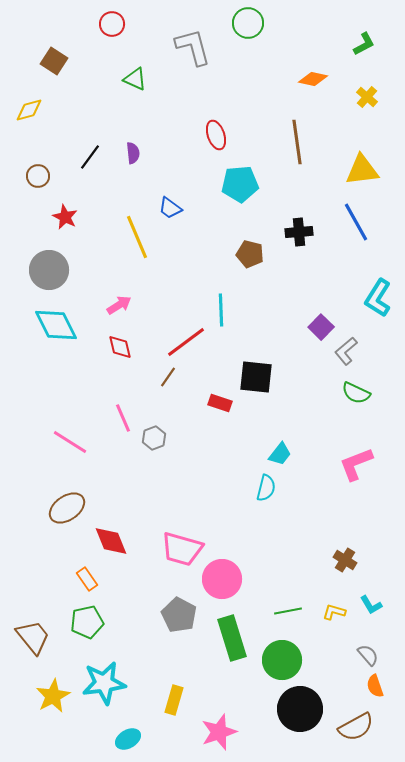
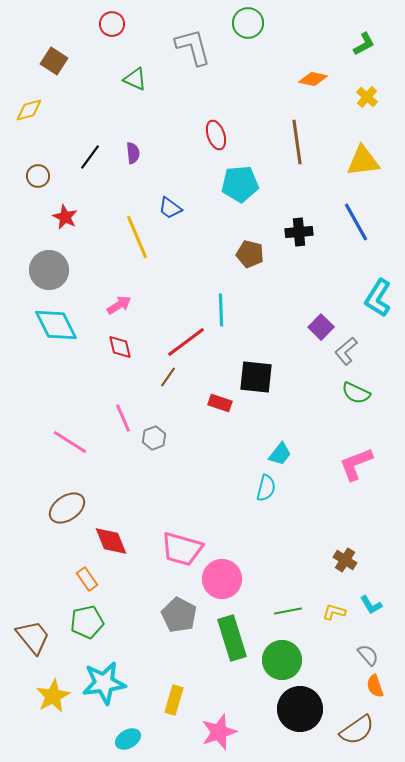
yellow triangle at (362, 170): moved 1 px right, 9 px up
brown semicircle at (356, 727): moved 1 px right, 3 px down; rotated 6 degrees counterclockwise
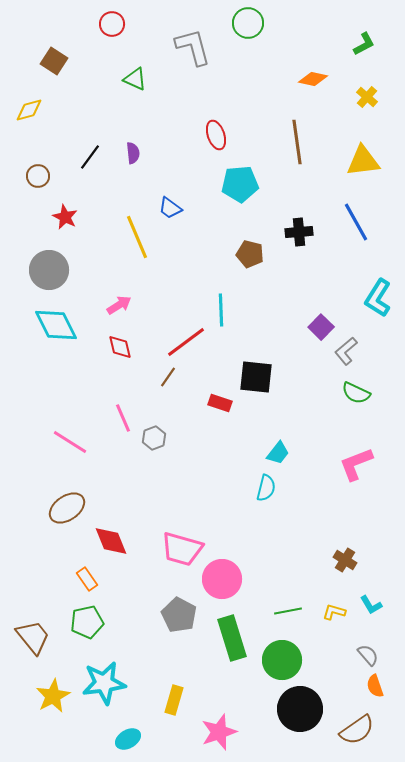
cyan trapezoid at (280, 454): moved 2 px left, 1 px up
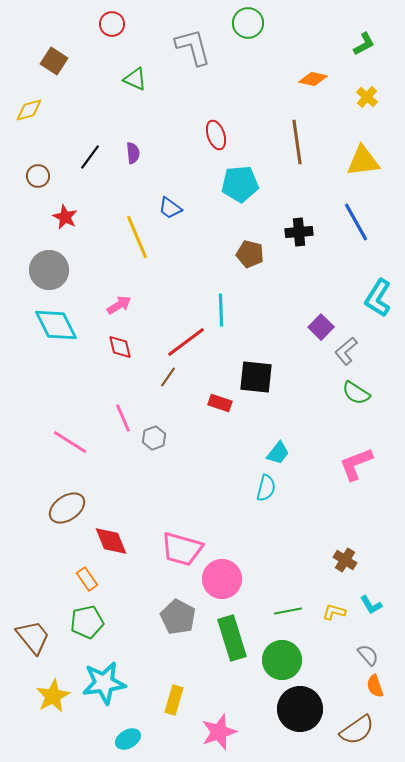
green semicircle at (356, 393): rotated 8 degrees clockwise
gray pentagon at (179, 615): moved 1 px left, 2 px down
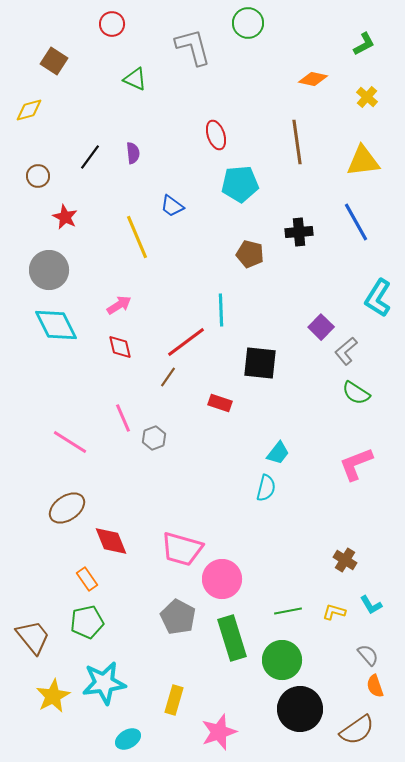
blue trapezoid at (170, 208): moved 2 px right, 2 px up
black square at (256, 377): moved 4 px right, 14 px up
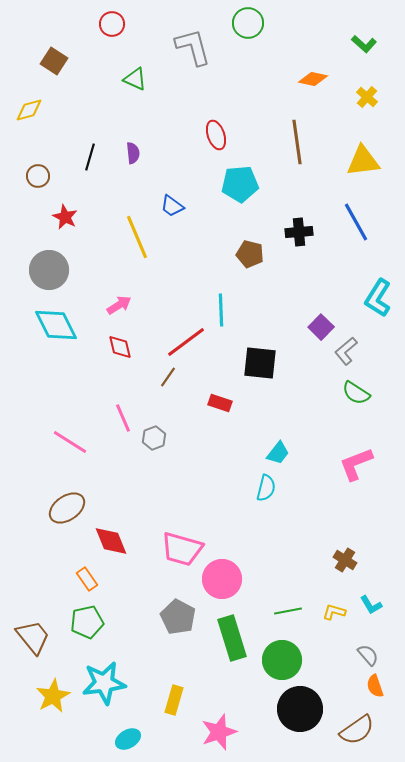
green L-shape at (364, 44): rotated 70 degrees clockwise
black line at (90, 157): rotated 20 degrees counterclockwise
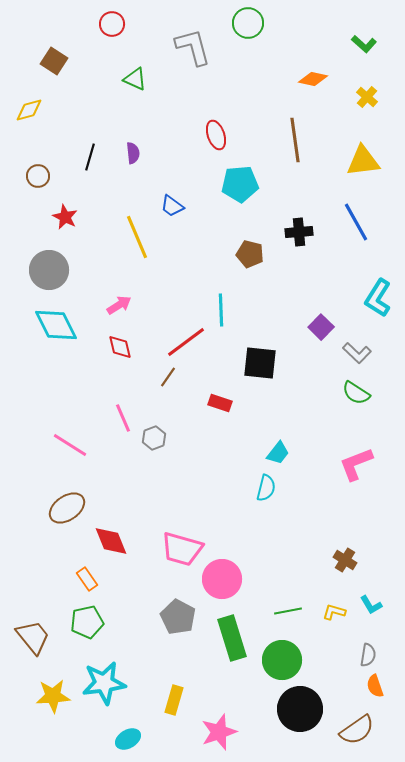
brown line at (297, 142): moved 2 px left, 2 px up
gray L-shape at (346, 351): moved 11 px right, 2 px down; rotated 96 degrees counterclockwise
pink line at (70, 442): moved 3 px down
gray semicircle at (368, 655): rotated 50 degrees clockwise
yellow star at (53, 696): rotated 24 degrees clockwise
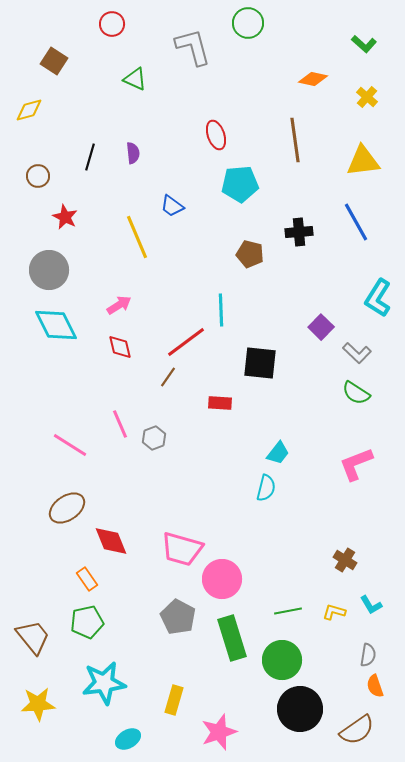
red rectangle at (220, 403): rotated 15 degrees counterclockwise
pink line at (123, 418): moved 3 px left, 6 px down
yellow star at (53, 696): moved 15 px left, 8 px down
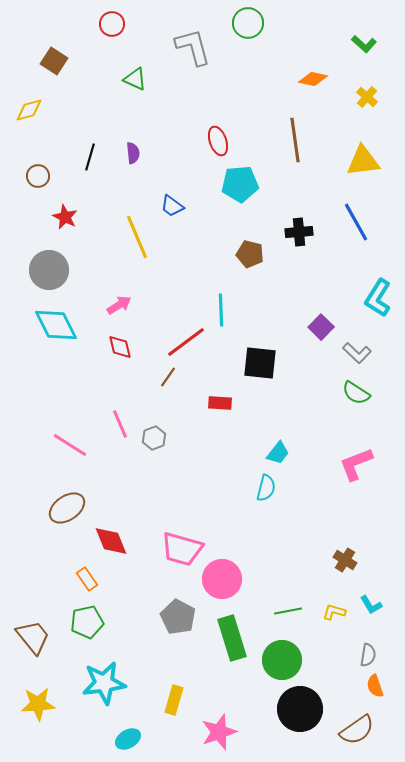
red ellipse at (216, 135): moved 2 px right, 6 px down
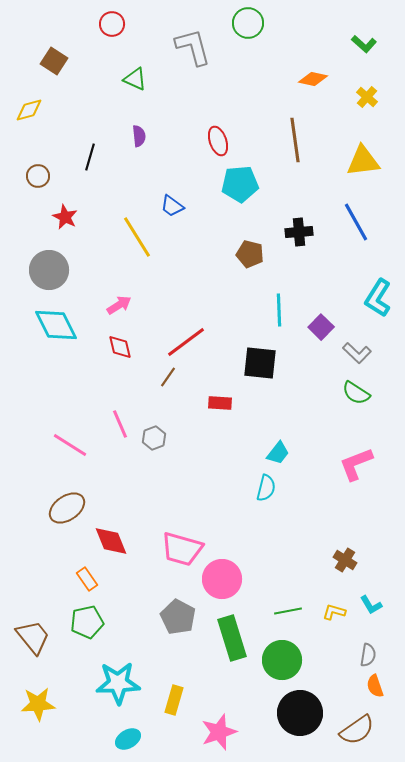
purple semicircle at (133, 153): moved 6 px right, 17 px up
yellow line at (137, 237): rotated 9 degrees counterclockwise
cyan line at (221, 310): moved 58 px right
cyan star at (104, 683): moved 14 px right; rotated 6 degrees clockwise
black circle at (300, 709): moved 4 px down
